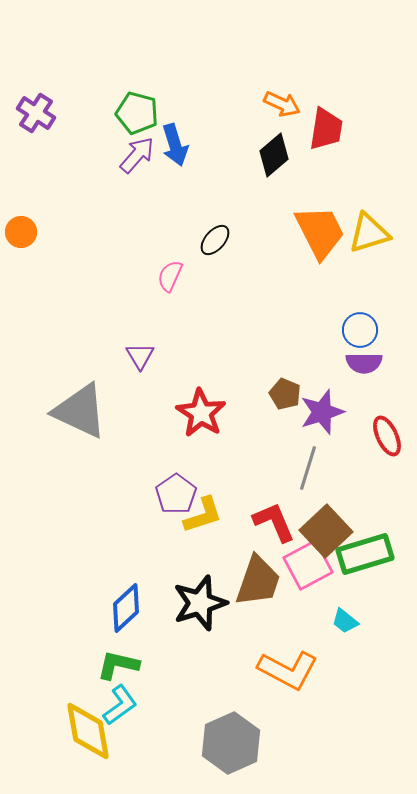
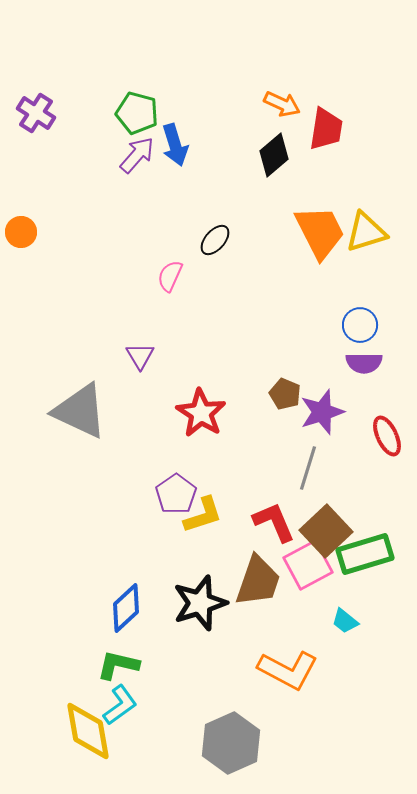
yellow triangle: moved 3 px left, 1 px up
blue circle: moved 5 px up
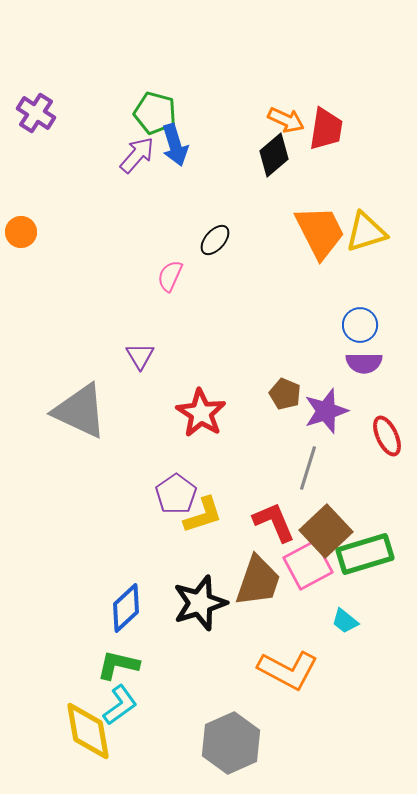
orange arrow: moved 4 px right, 16 px down
green pentagon: moved 18 px right
purple star: moved 4 px right, 1 px up
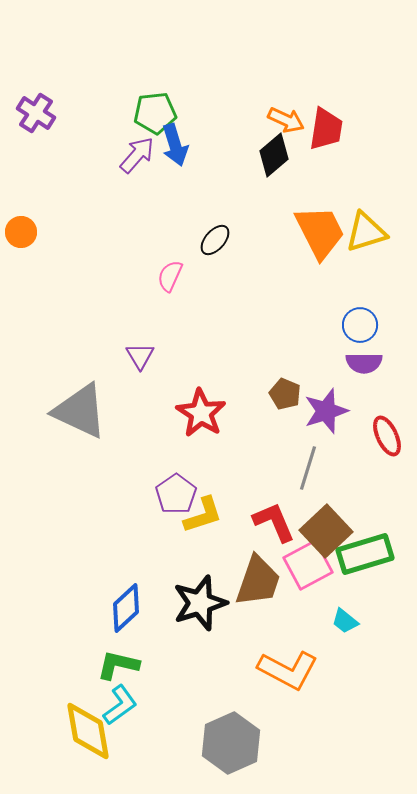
green pentagon: rotated 21 degrees counterclockwise
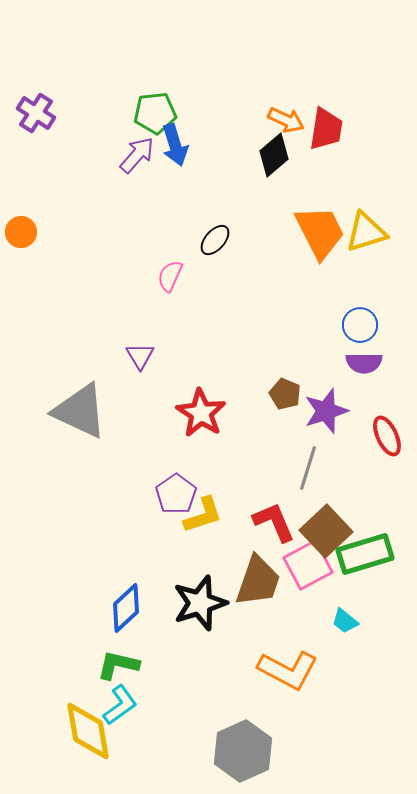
gray hexagon: moved 12 px right, 8 px down
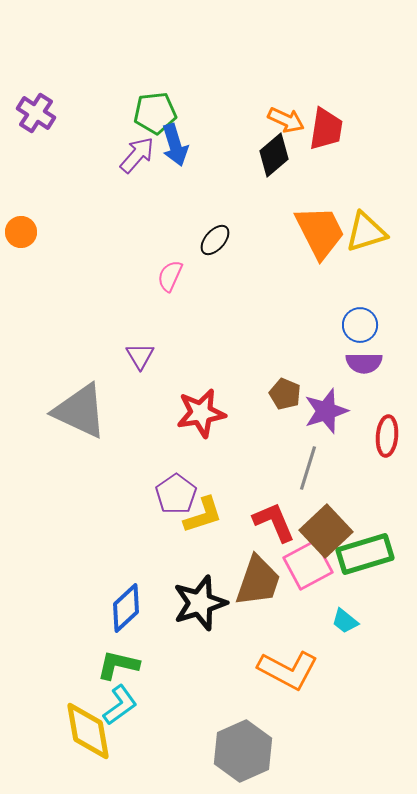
red star: rotated 30 degrees clockwise
red ellipse: rotated 30 degrees clockwise
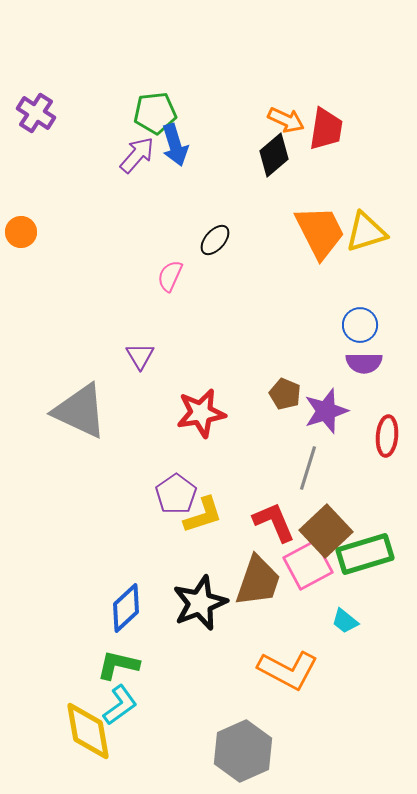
black star: rotated 4 degrees counterclockwise
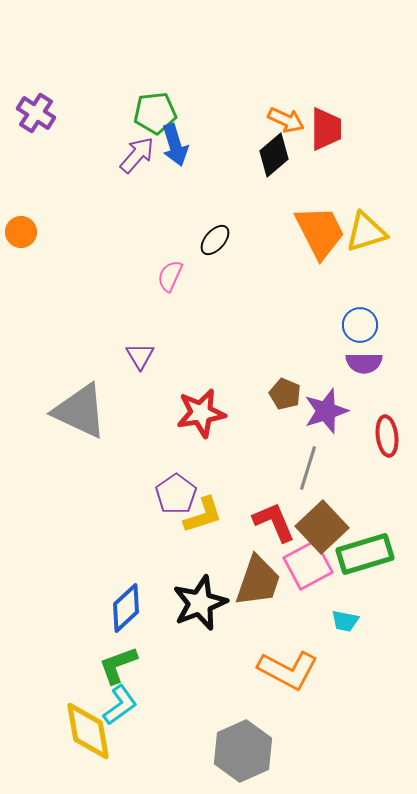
red trapezoid: rotated 9 degrees counterclockwise
red ellipse: rotated 12 degrees counterclockwise
brown square: moved 4 px left, 4 px up
cyan trapezoid: rotated 28 degrees counterclockwise
green L-shape: rotated 33 degrees counterclockwise
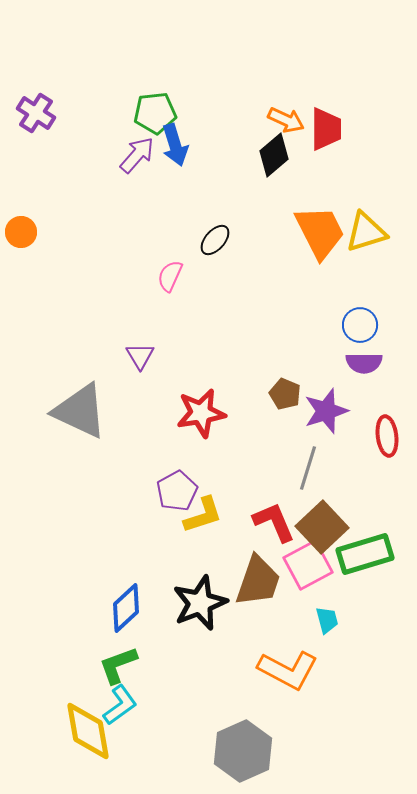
purple pentagon: moved 1 px right, 3 px up; rotated 6 degrees clockwise
cyan trapezoid: moved 18 px left, 1 px up; rotated 116 degrees counterclockwise
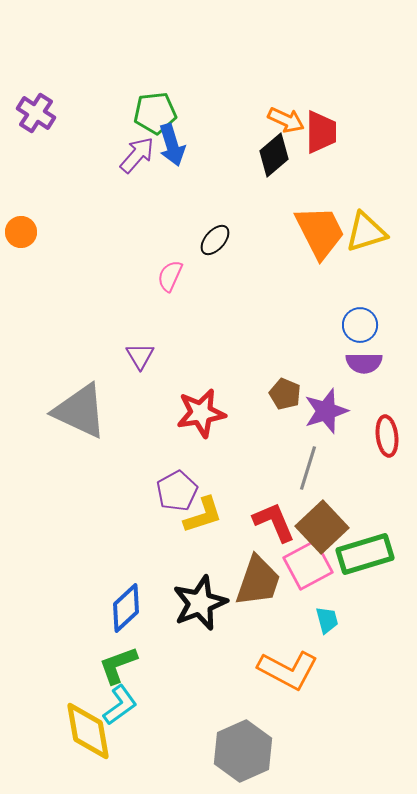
red trapezoid: moved 5 px left, 3 px down
blue arrow: moved 3 px left
